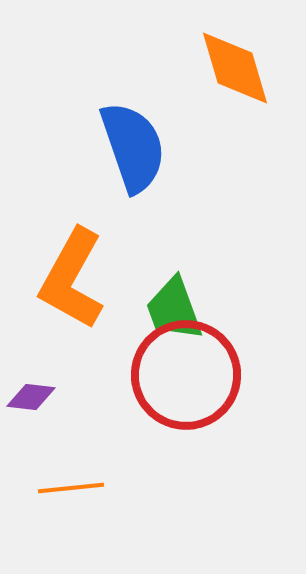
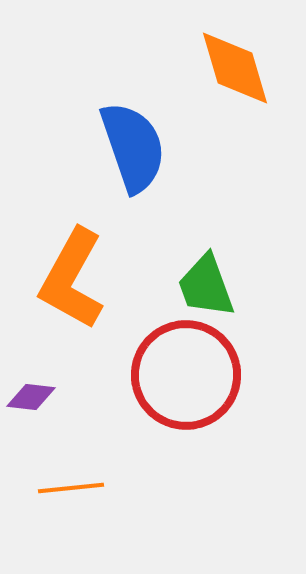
green trapezoid: moved 32 px right, 23 px up
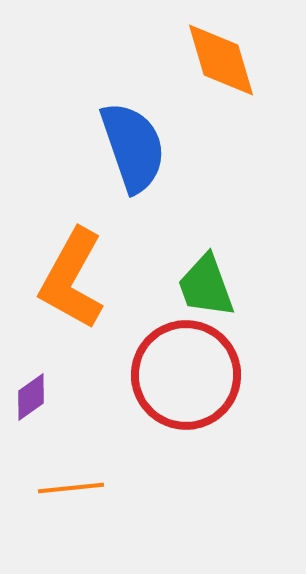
orange diamond: moved 14 px left, 8 px up
purple diamond: rotated 42 degrees counterclockwise
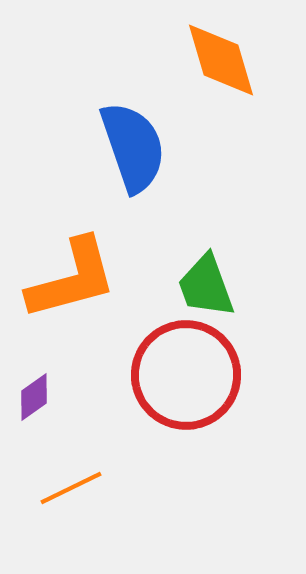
orange L-shape: rotated 134 degrees counterclockwise
purple diamond: moved 3 px right
orange line: rotated 20 degrees counterclockwise
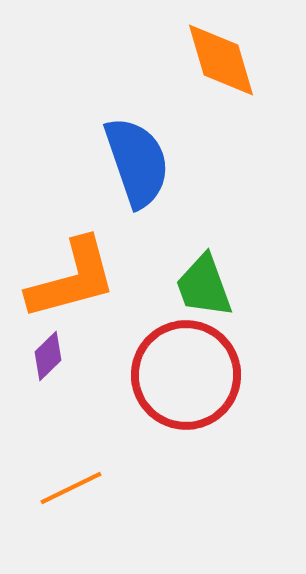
blue semicircle: moved 4 px right, 15 px down
green trapezoid: moved 2 px left
purple diamond: moved 14 px right, 41 px up; rotated 9 degrees counterclockwise
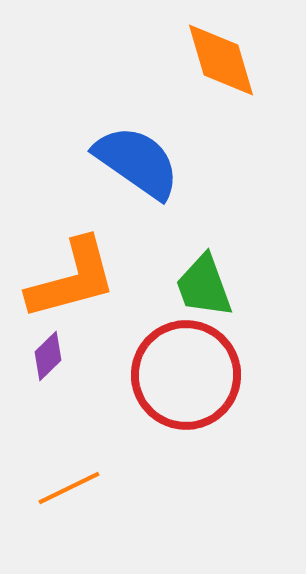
blue semicircle: rotated 36 degrees counterclockwise
orange line: moved 2 px left
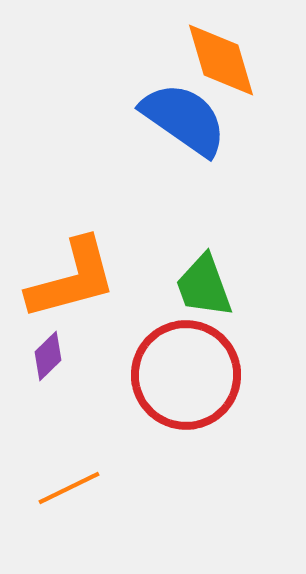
blue semicircle: moved 47 px right, 43 px up
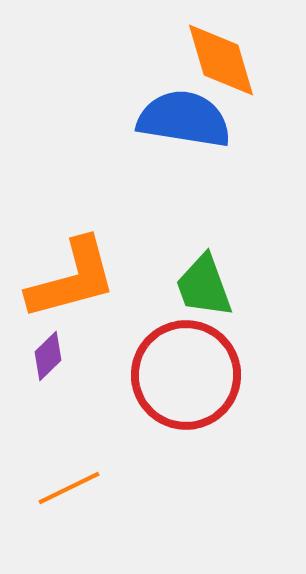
blue semicircle: rotated 26 degrees counterclockwise
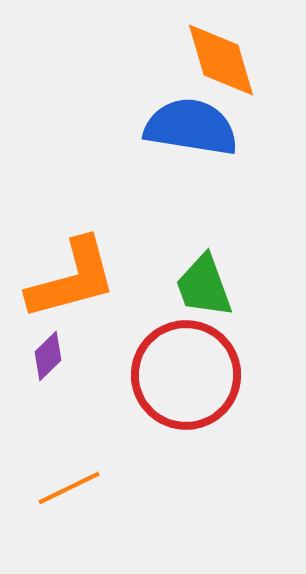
blue semicircle: moved 7 px right, 8 px down
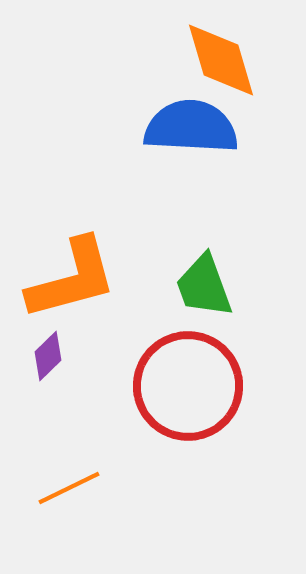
blue semicircle: rotated 6 degrees counterclockwise
red circle: moved 2 px right, 11 px down
